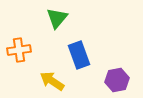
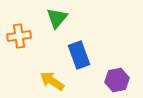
orange cross: moved 14 px up
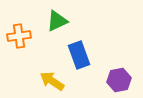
green triangle: moved 3 px down; rotated 25 degrees clockwise
purple hexagon: moved 2 px right
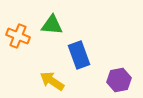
green triangle: moved 5 px left, 4 px down; rotated 30 degrees clockwise
orange cross: moved 1 px left; rotated 30 degrees clockwise
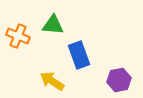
green triangle: moved 1 px right
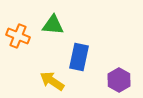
blue rectangle: moved 2 px down; rotated 32 degrees clockwise
purple hexagon: rotated 20 degrees counterclockwise
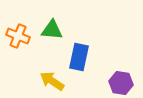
green triangle: moved 1 px left, 5 px down
purple hexagon: moved 2 px right, 3 px down; rotated 20 degrees counterclockwise
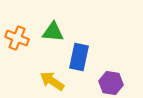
green triangle: moved 1 px right, 2 px down
orange cross: moved 1 px left, 2 px down
purple hexagon: moved 10 px left
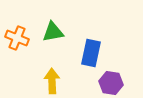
green triangle: rotated 15 degrees counterclockwise
blue rectangle: moved 12 px right, 4 px up
yellow arrow: rotated 55 degrees clockwise
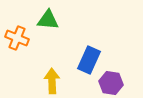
green triangle: moved 5 px left, 12 px up; rotated 15 degrees clockwise
blue rectangle: moved 2 px left, 7 px down; rotated 12 degrees clockwise
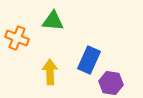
green triangle: moved 5 px right, 1 px down
yellow arrow: moved 2 px left, 9 px up
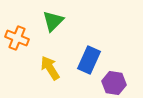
green triangle: rotated 50 degrees counterclockwise
yellow arrow: moved 4 px up; rotated 30 degrees counterclockwise
purple hexagon: moved 3 px right
